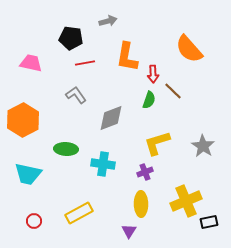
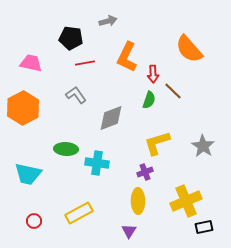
orange L-shape: rotated 16 degrees clockwise
orange hexagon: moved 12 px up
cyan cross: moved 6 px left, 1 px up
yellow ellipse: moved 3 px left, 3 px up
black rectangle: moved 5 px left, 5 px down
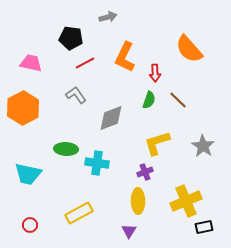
gray arrow: moved 4 px up
orange L-shape: moved 2 px left
red line: rotated 18 degrees counterclockwise
red arrow: moved 2 px right, 1 px up
brown line: moved 5 px right, 9 px down
red circle: moved 4 px left, 4 px down
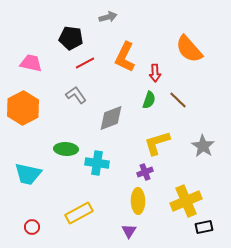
red circle: moved 2 px right, 2 px down
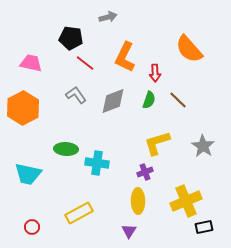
red line: rotated 66 degrees clockwise
gray diamond: moved 2 px right, 17 px up
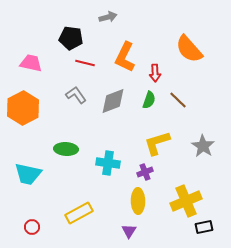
red line: rotated 24 degrees counterclockwise
cyan cross: moved 11 px right
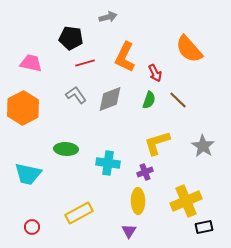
red line: rotated 30 degrees counterclockwise
red arrow: rotated 24 degrees counterclockwise
gray diamond: moved 3 px left, 2 px up
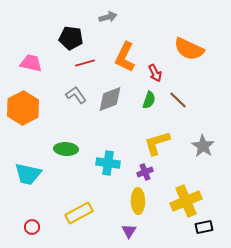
orange semicircle: rotated 24 degrees counterclockwise
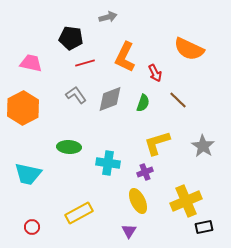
green semicircle: moved 6 px left, 3 px down
green ellipse: moved 3 px right, 2 px up
yellow ellipse: rotated 25 degrees counterclockwise
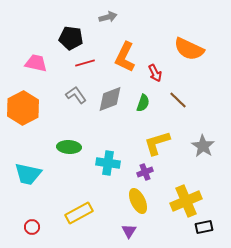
pink trapezoid: moved 5 px right
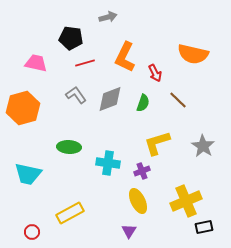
orange semicircle: moved 4 px right, 5 px down; rotated 12 degrees counterclockwise
orange hexagon: rotated 12 degrees clockwise
purple cross: moved 3 px left, 1 px up
yellow rectangle: moved 9 px left
red circle: moved 5 px down
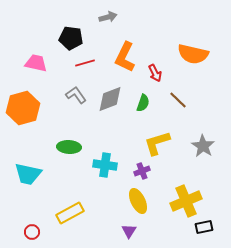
cyan cross: moved 3 px left, 2 px down
